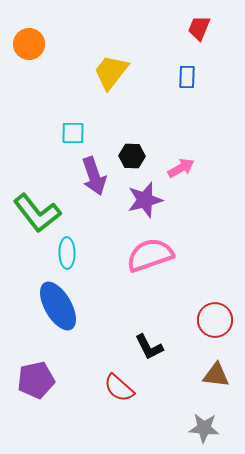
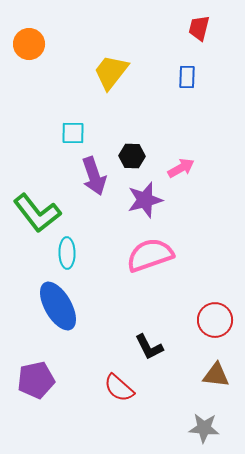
red trapezoid: rotated 8 degrees counterclockwise
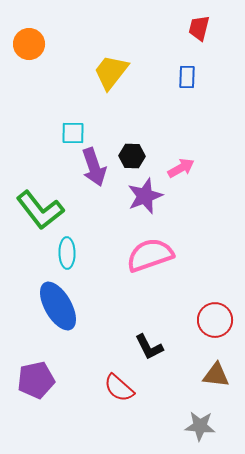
purple arrow: moved 9 px up
purple star: moved 4 px up; rotated 6 degrees counterclockwise
green L-shape: moved 3 px right, 3 px up
gray star: moved 4 px left, 2 px up
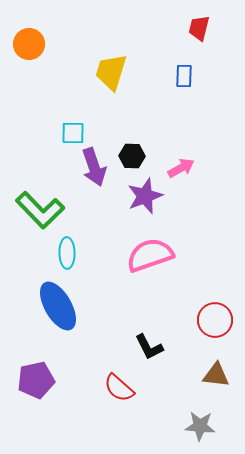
yellow trapezoid: rotated 21 degrees counterclockwise
blue rectangle: moved 3 px left, 1 px up
green L-shape: rotated 6 degrees counterclockwise
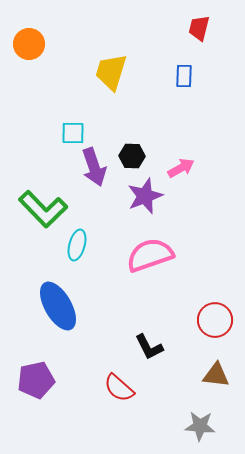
green L-shape: moved 3 px right, 1 px up
cyan ellipse: moved 10 px right, 8 px up; rotated 16 degrees clockwise
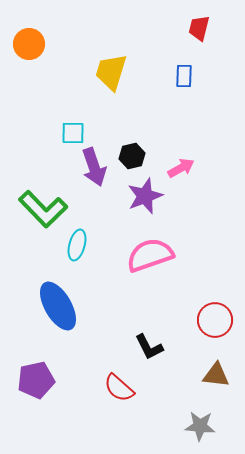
black hexagon: rotated 15 degrees counterclockwise
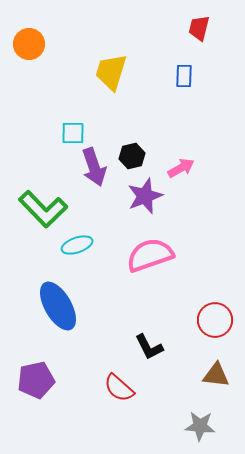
cyan ellipse: rotated 56 degrees clockwise
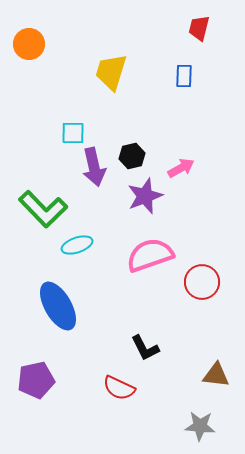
purple arrow: rotated 6 degrees clockwise
red circle: moved 13 px left, 38 px up
black L-shape: moved 4 px left, 1 px down
red semicircle: rotated 16 degrees counterclockwise
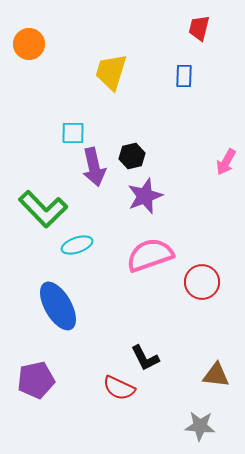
pink arrow: moved 45 px right, 6 px up; rotated 148 degrees clockwise
black L-shape: moved 10 px down
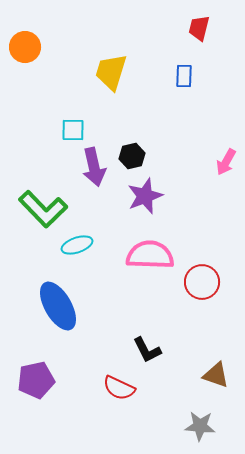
orange circle: moved 4 px left, 3 px down
cyan square: moved 3 px up
pink semicircle: rotated 21 degrees clockwise
black L-shape: moved 2 px right, 8 px up
brown triangle: rotated 12 degrees clockwise
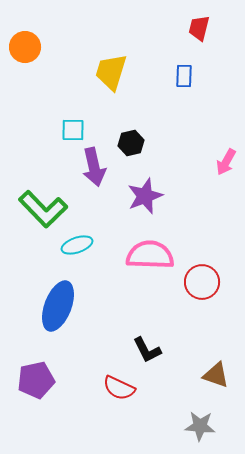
black hexagon: moved 1 px left, 13 px up
blue ellipse: rotated 51 degrees clockwise
